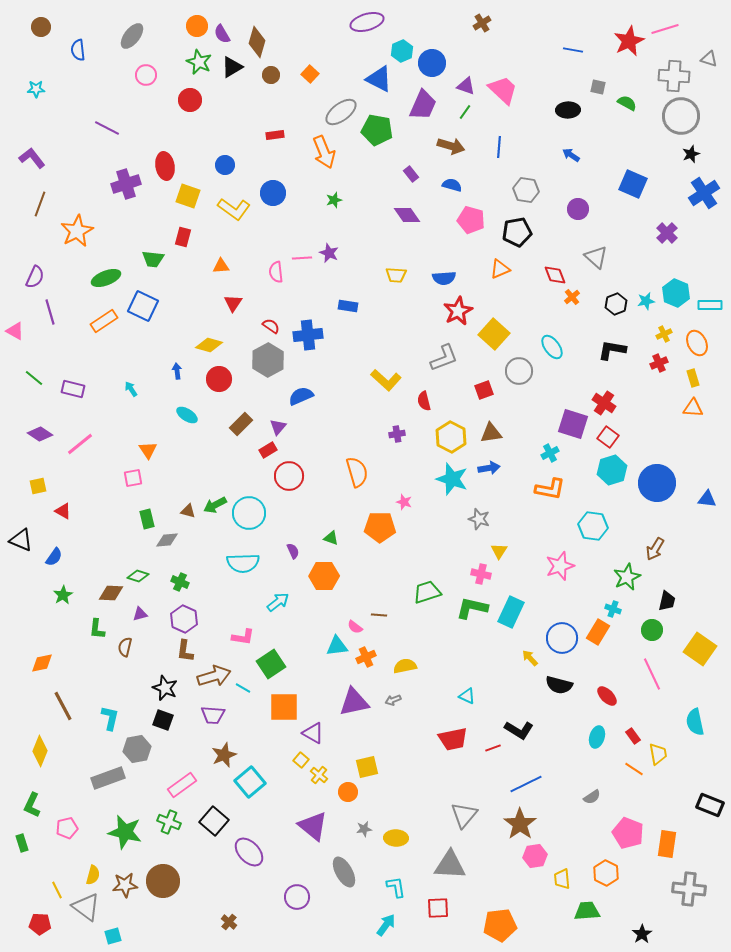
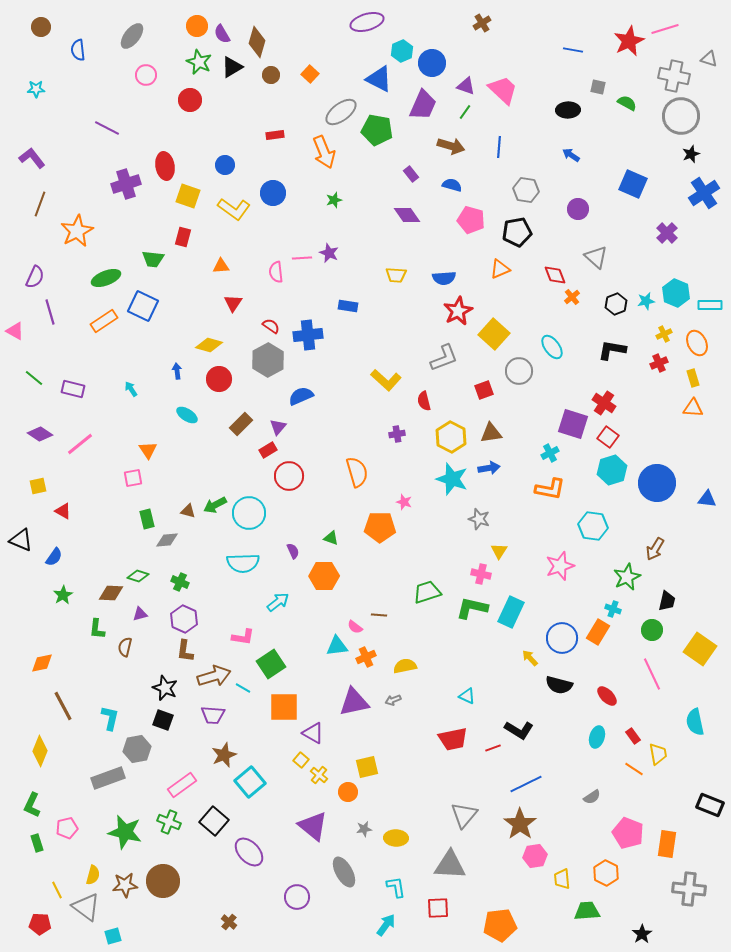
gray cross at (674, 76): rotated 8 degrees clockwise
green rectangle at (22, 843): moved 15 px right
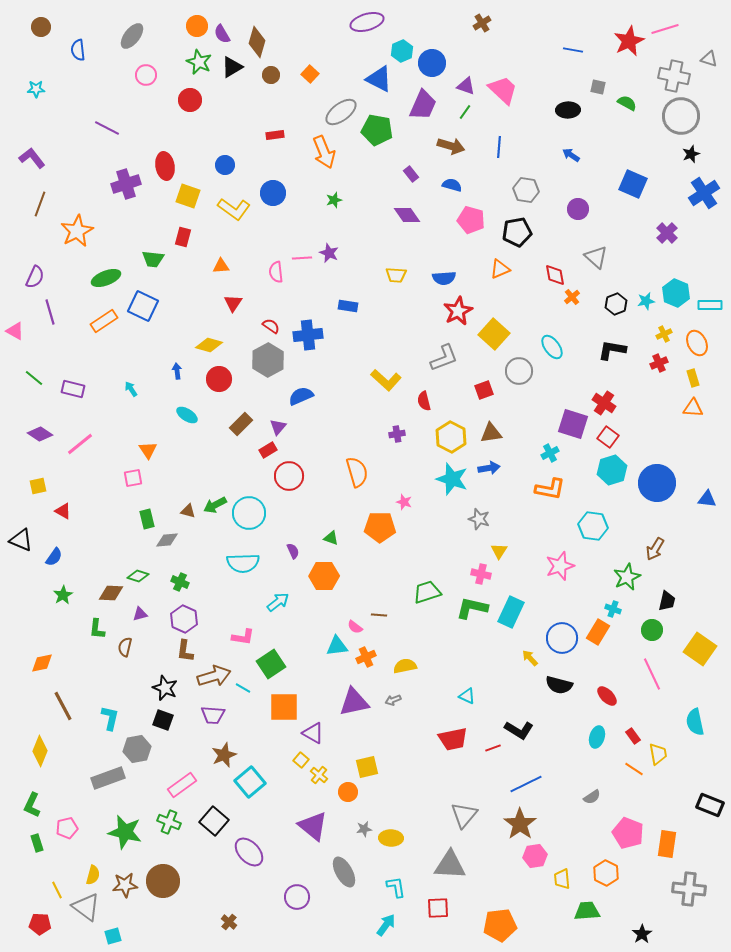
red diamond at (555, 275): rotated 10 degrees clockwise
yellow ellipse at (396, 838): moved 5 px left
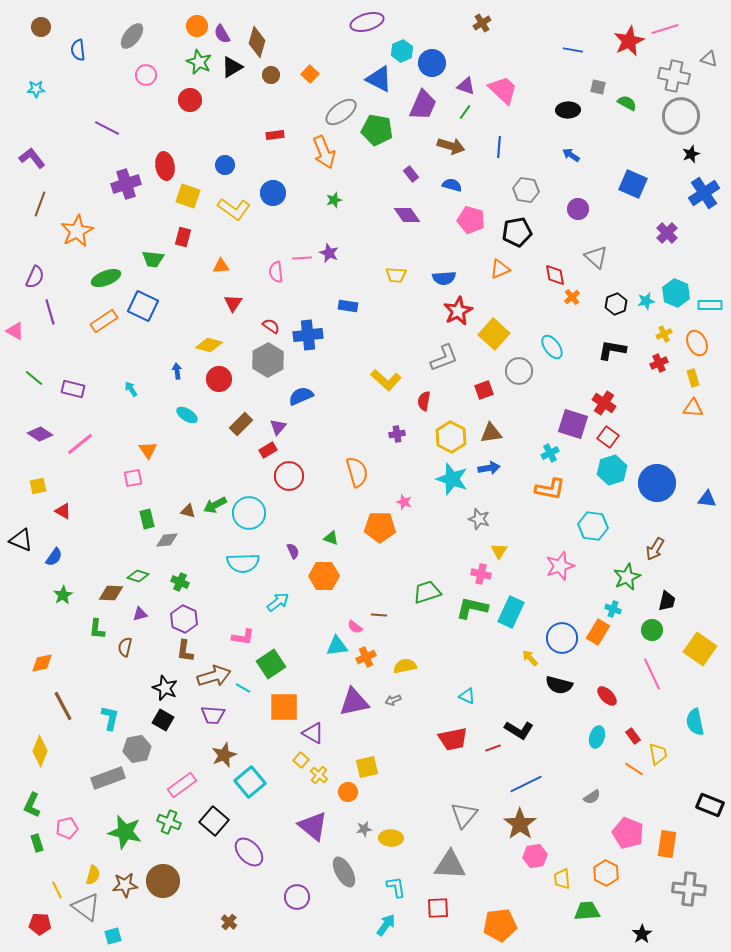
red semicircle at (424, 401): rotated 24 degrees clockwise
black square at (163, 720): rotated 10 degrees clockwise
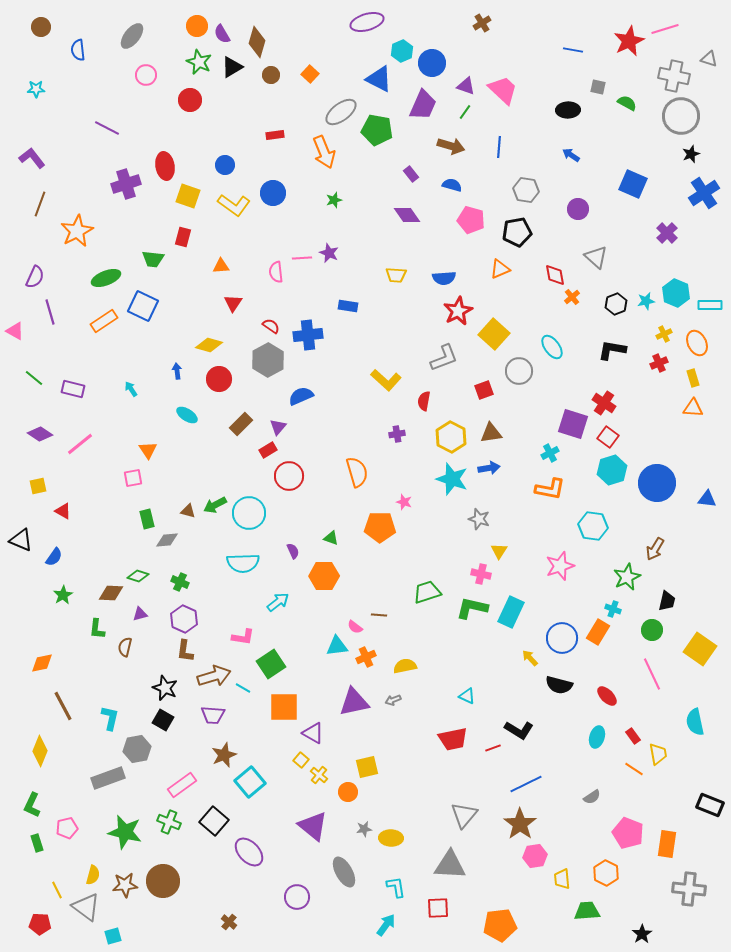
yellow L-shape at (234, 209): moved 4 px up
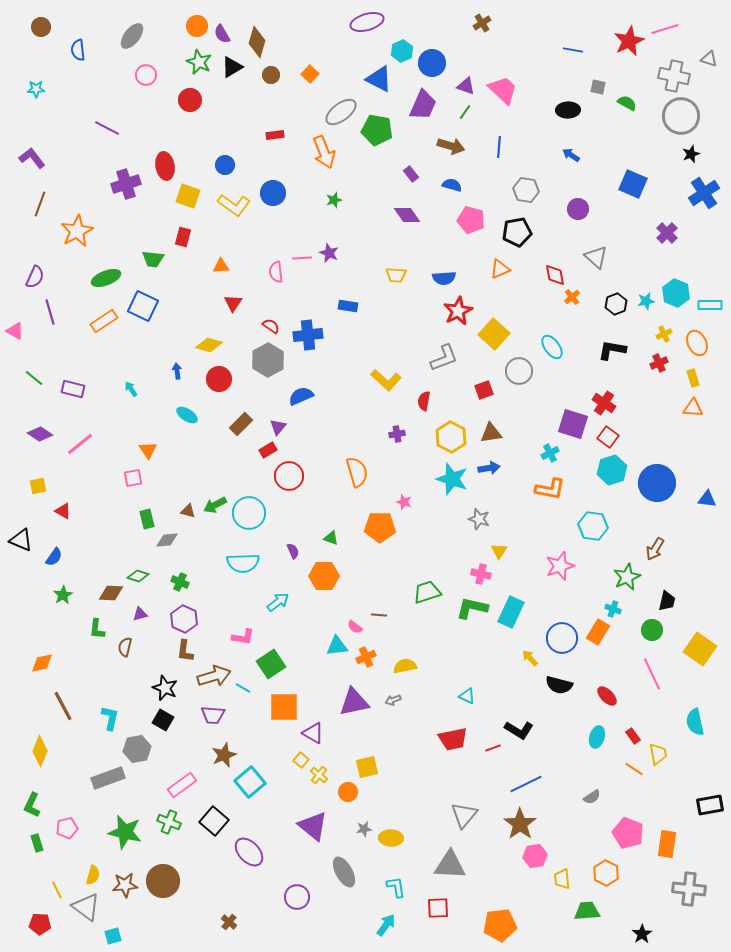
black rectangle at (710, 805): rotated 32 degrees counterclockwise
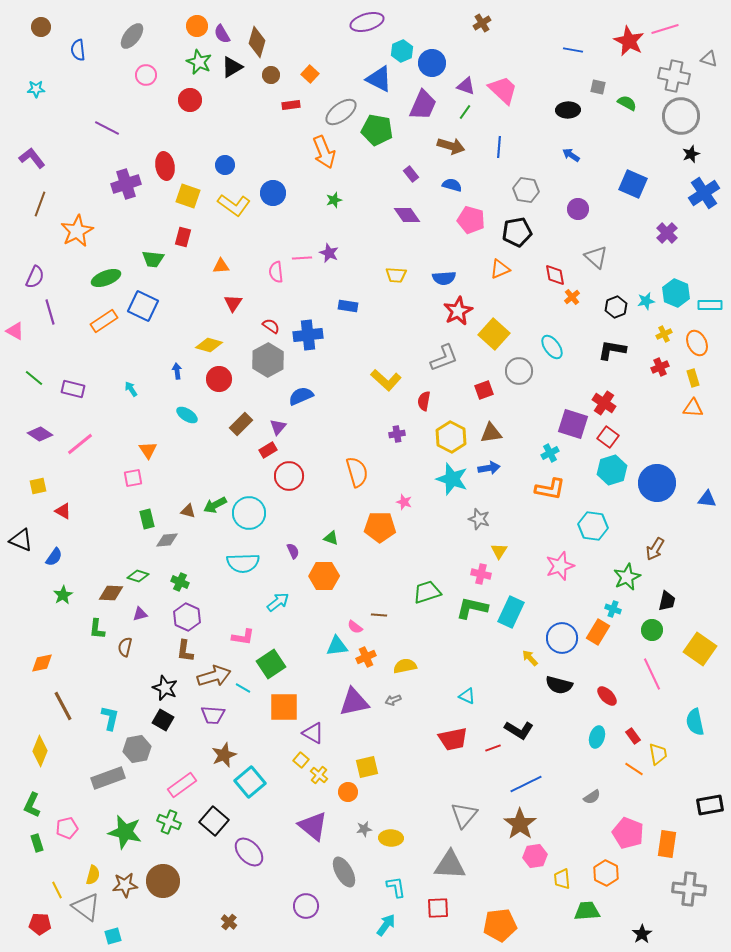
red star at (629, 41): rotated 20 degrees counterclockwise
red rectangle at (275, 135): moved 16 px right, 30 px up
black hexagon at (616, 304): moved 3 px down
red cross at (659, 363): moved 1 px right, 4 px down
purple hexagon at (184, 619): moved 3 px right, 2 px up
purple circle at (297, 897): moved 9 px right, 9 px down
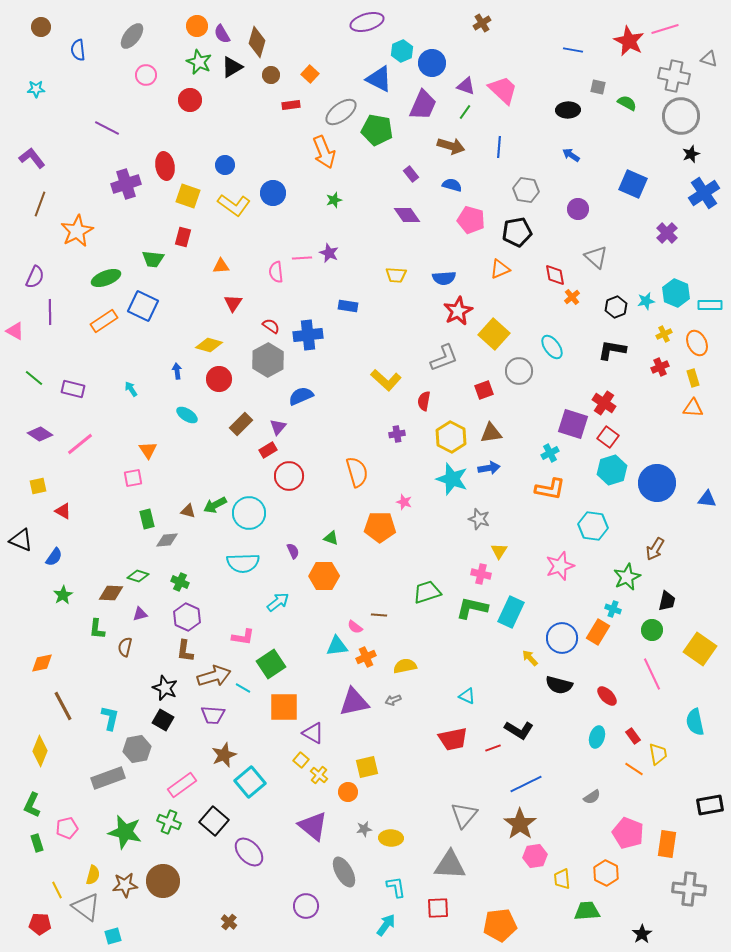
purple line at (50, 312): rotated 15 degrees clockwise
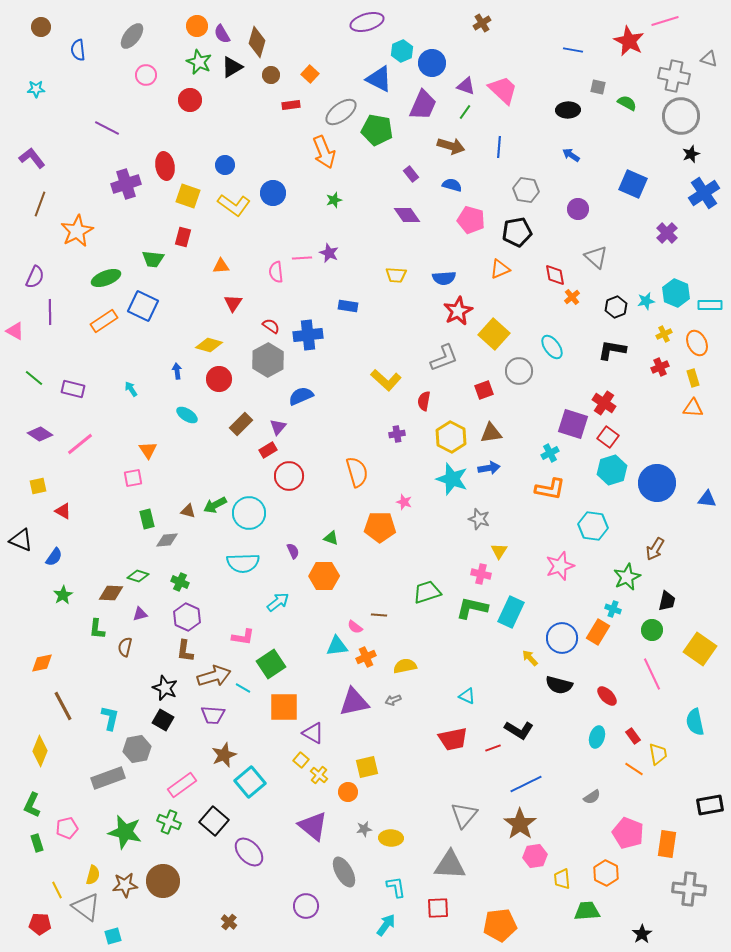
pink line at (665, 29): moved 8 px up
